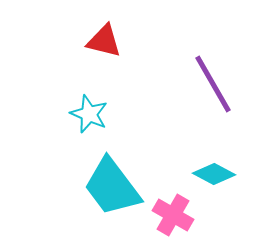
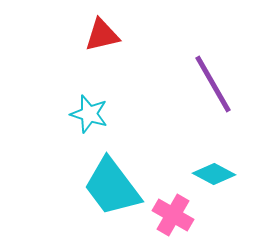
red triangle: moved 2 px left, 6 px up; rotated 27 degrees counterclockwise
cyan star: rotated 6 degrees counterclockwise
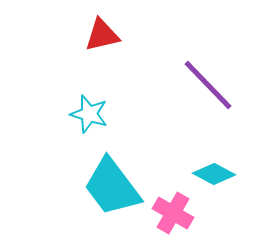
purple line: moved 5 px left, 1 px down; rotated 14 degrees counterclockwise
pink cross: moved 2 px up
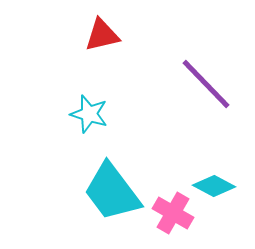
purple line: moved 2 px left, 1 px up
cyan diamond: moved 12 px down
cyan trapezoid: moved 5 px down
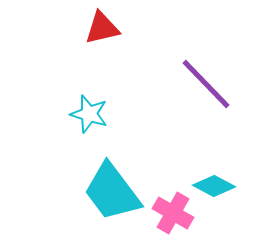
red triangle: moved 7 px up
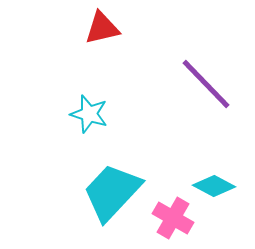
cyan trapezoid: rotated 80 degrees clockwise
pink cross: moved 5 px down
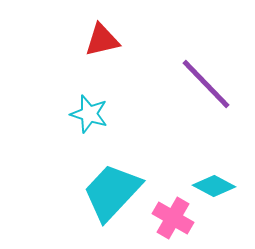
red triangle: moved 12 px down
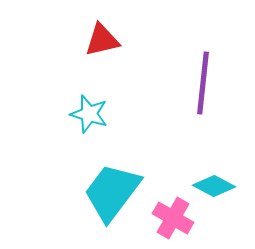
purple line: moved 3 px left, 1 px up; rotated 50 degrees clockwise
cyan trapezoid: rotated 6 degrees counterclockwise
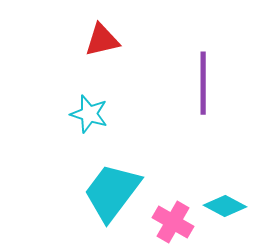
purple line: rotated 6 degrees counterclockwise
cyan diamond: moved 11 px right, 20 px down
pink cross: moved 4 px down
